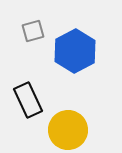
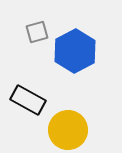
gray square: moved 4 px right, 1 px down
black rectangle: rotated 36 degrees counterclockwise
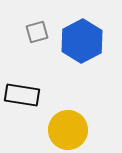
blue hexagon: moved 7 px right, 10 px up
black rectangle: moved 6 px left, 5 px up; rotated 20 degrees counterclockwise
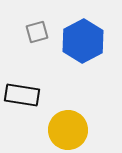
blue hexagon: moved 1 px right
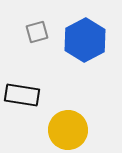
blue hexagon: moved 2 px right, 1 px up
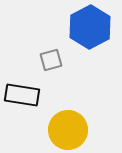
gray square: moved 14 px right, 28 px down
blue hexagon: moved 5 px right, 13 px up
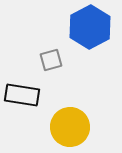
yellow circle: moved 2 px right, 3 px up
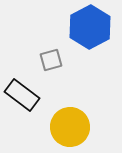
black rectangle: rotated 28 degrees clockwise
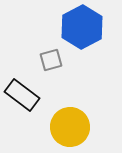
blue hexagon: moved 8 px left
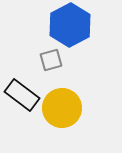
blue hexagon: moved 12 px left, 2 px up
yellow circle: moved 8 px left, 19 px up
